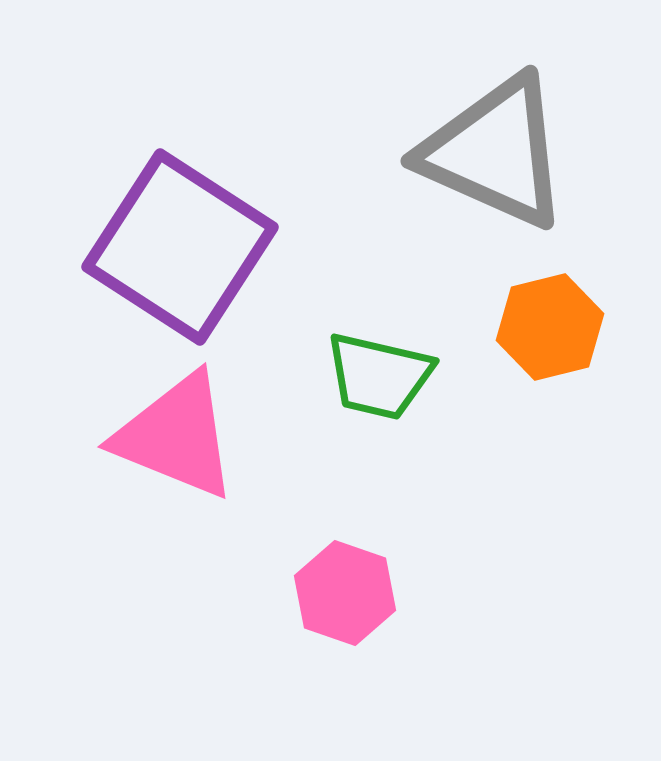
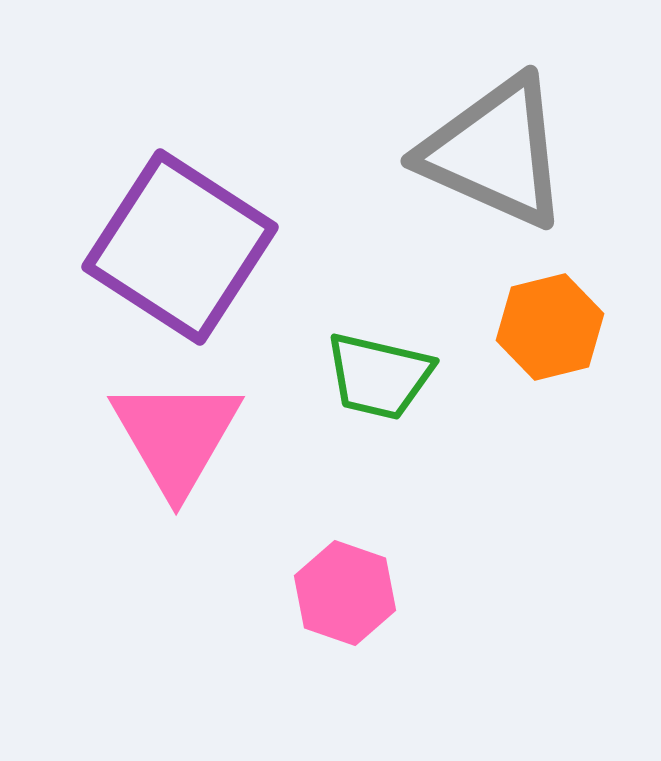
pink triangle: rotated 38 degrees clockwise
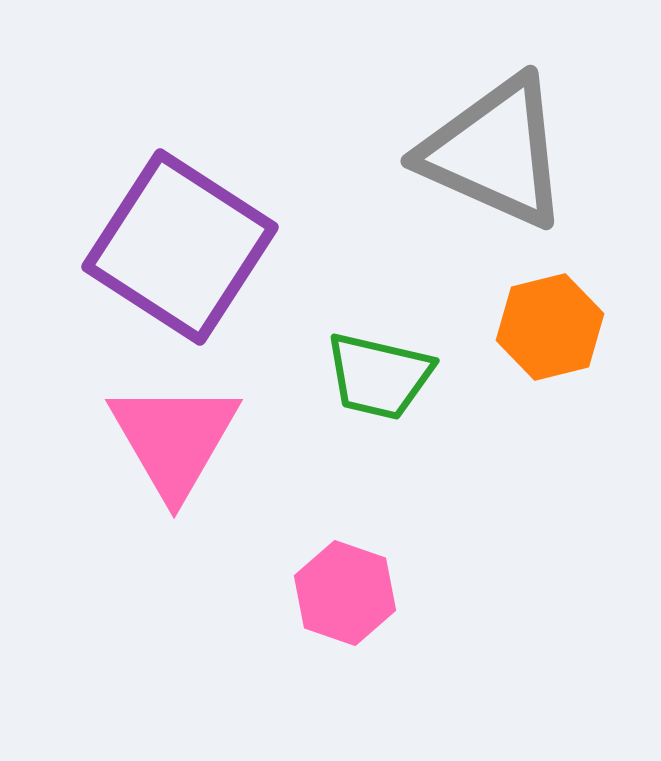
pink triangle: moved 2 px left, 3 px down
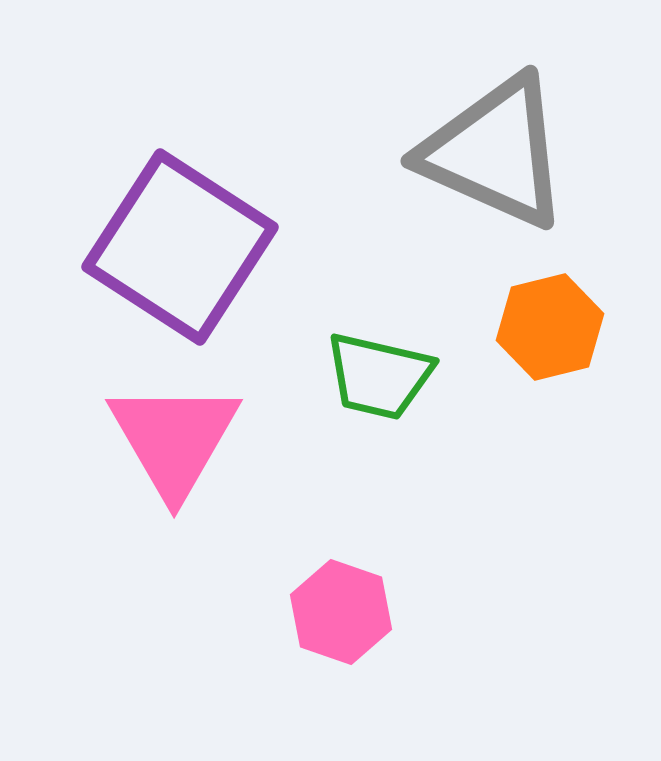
pink hexagon: moved 4 px left, 19 px down
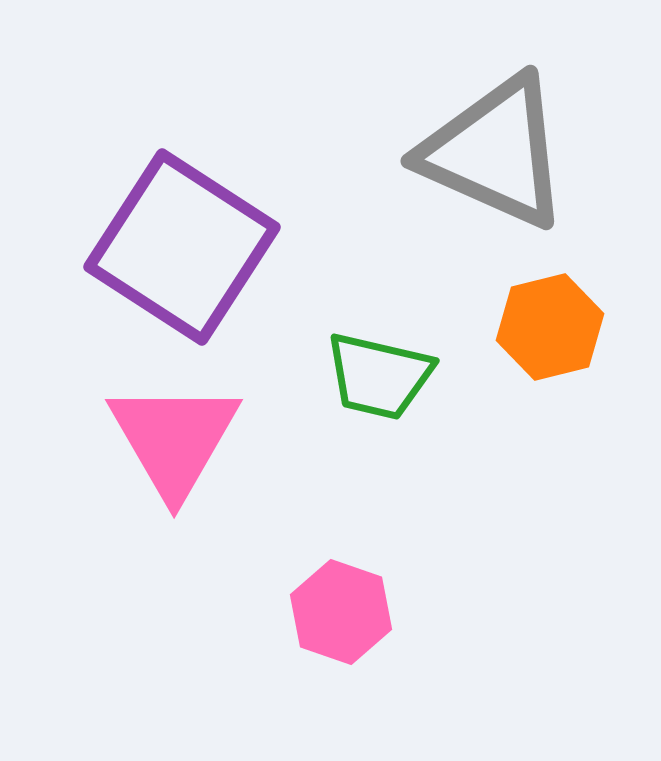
purple square: moved 2 px right
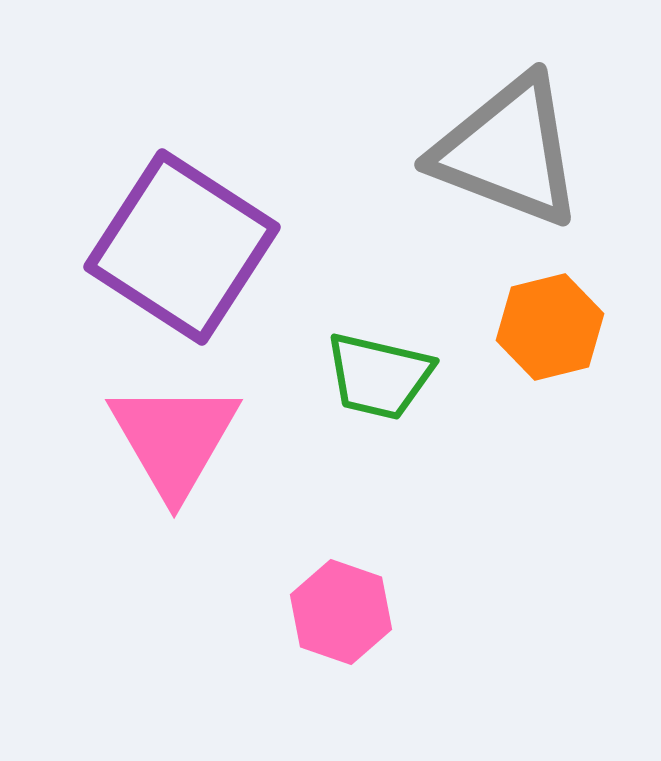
gray triangle: moved 13 px right, 1 px up; rotated 3 degrees counterclockwise
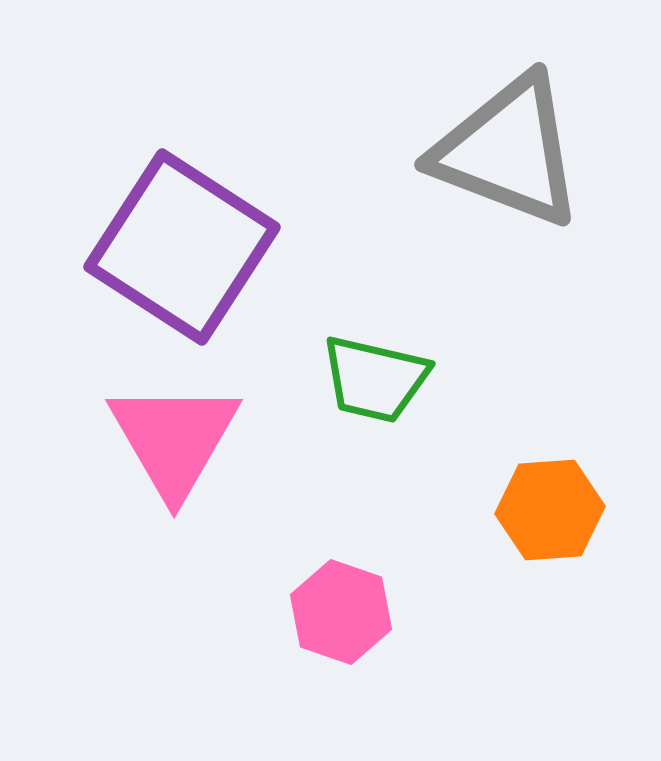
orange hexagon: moved 183 px down; rotated 10 degrees clockwise
green trapezoid: moved 4 px left, 3 px down
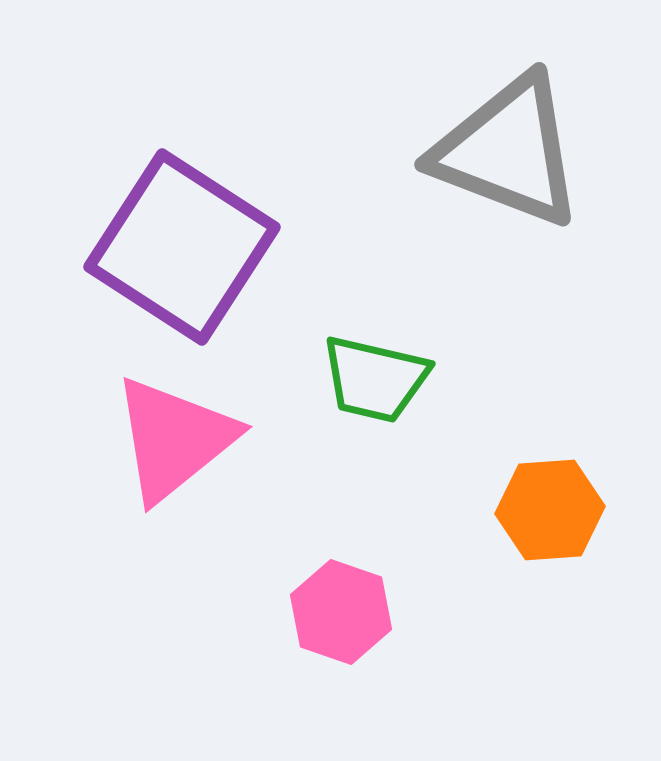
pink triangle: rotated 21 degrees clockwise
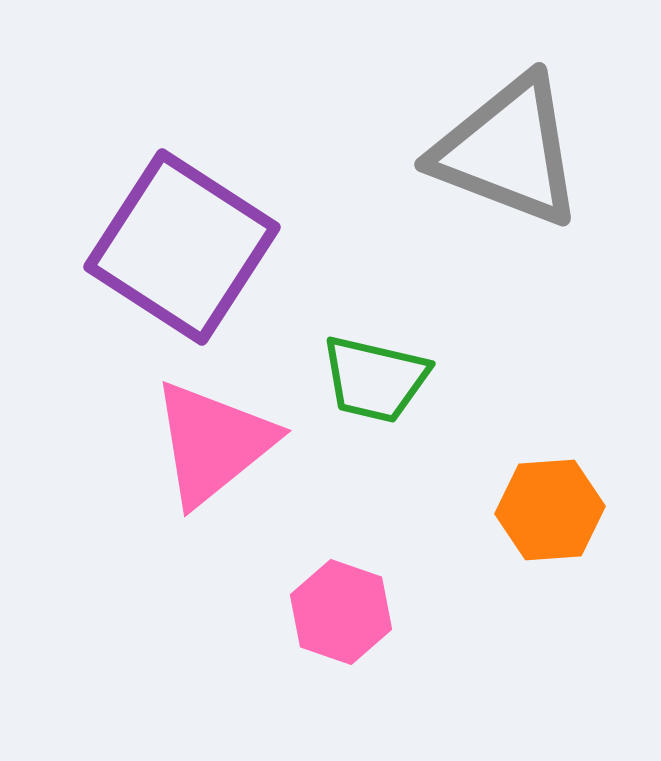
pink triangle: moved 39 px right, 4 px down
